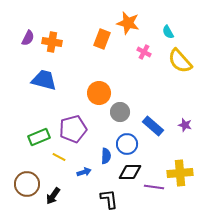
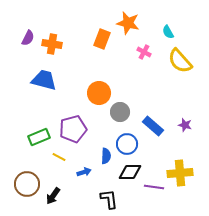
orange cross: moved 2 px down
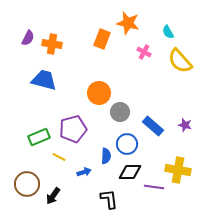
yellow cross: moved 2 px left, 3 px up; rotated 15 degrees clockwise
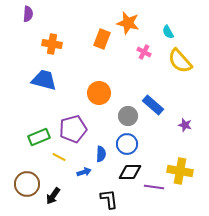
purple semicircle: moved 24 px up; rotated 21 degrees counterclockwise
gray circle: moved 8 px right, 4 px down
blue rectangle: moved 21 px up
blue semicircle: moved 5 px left, 2 px up
yellow cross: moved 2 px right, 1 px down
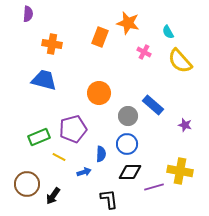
orange rectangle: moved 2 px left, 2 px up
purple line: rotated 24 degrees counterclockwise
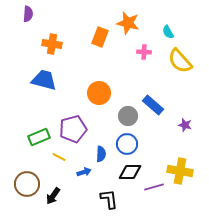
pink cross: rotated 24 degrees counterclockwise
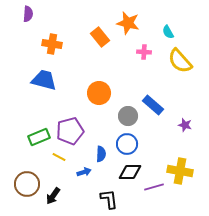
orange rectangle: rotated 60 degrees counterclockwise
purple pentagon: moved 3 px left, 2 px down
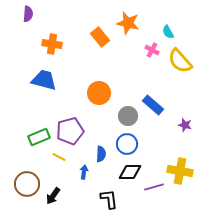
pink cross: moved 8 px right, 2 px up; rotated 24 degrees clockwise
blue arrow: rotated 64 degrees counterclockwise
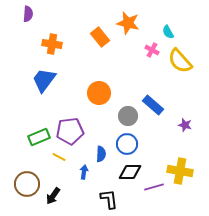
blue trapezoid: rotated 68 degrees counterclockwise
purple pentagon: rotated 8 degrees clockwise
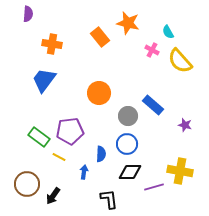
green rectangle: rotated 60 degrees clockwise
